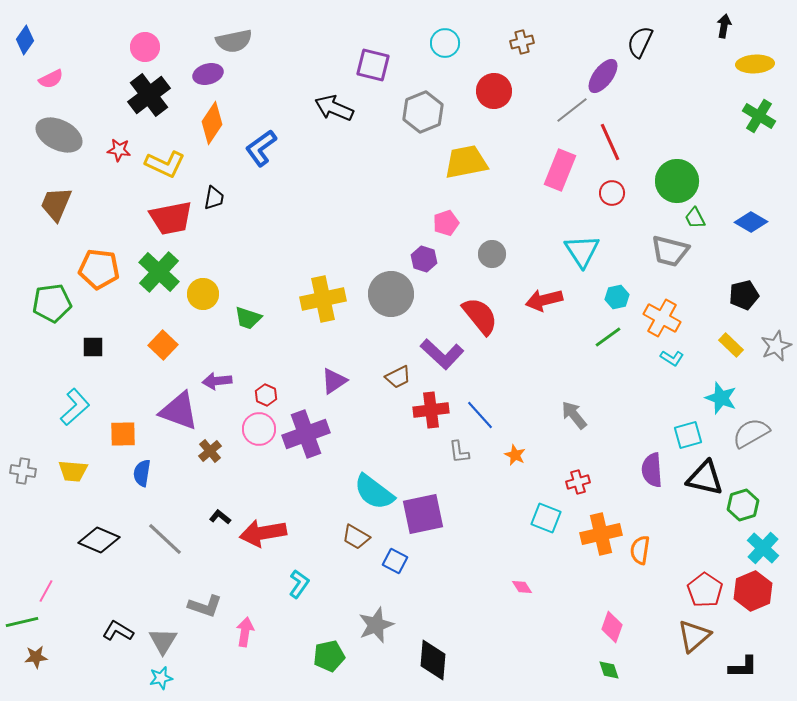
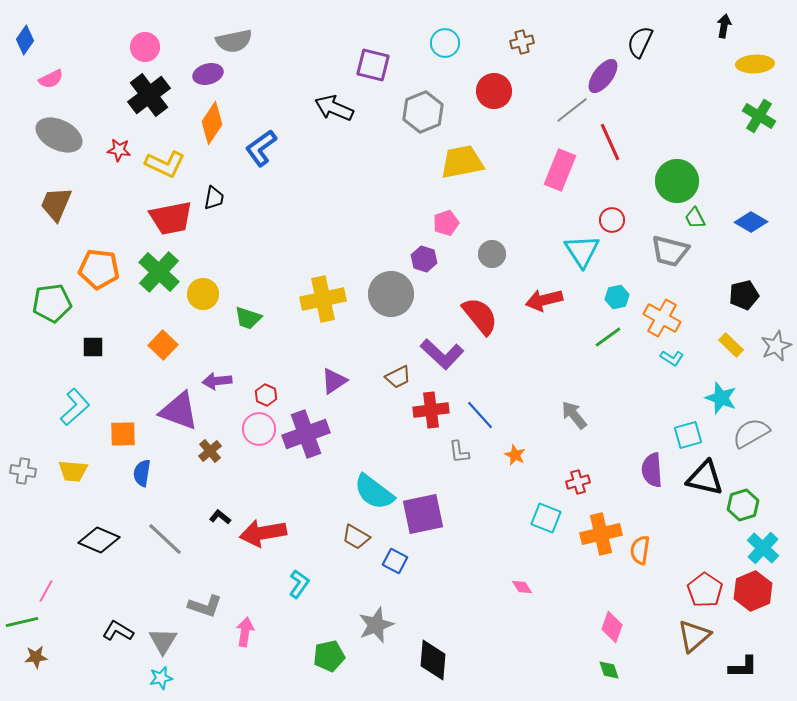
yellow trapezoid at (466, 162): moved 4 px left
red circle at (612, 193): moved 27 px down
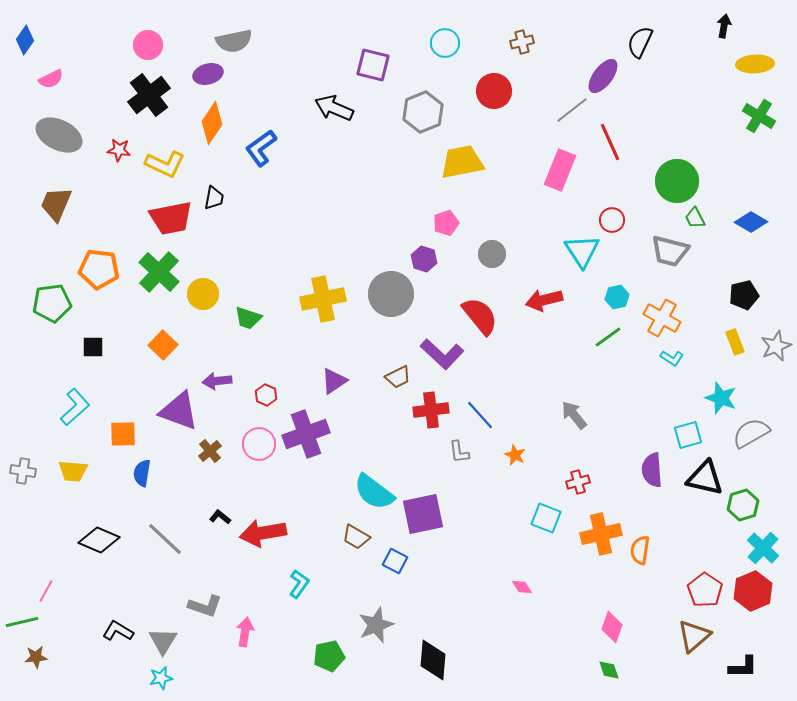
pink circle at (145, 47): moved 3 px right, 2 px up
yellow rectangle at (731, 345): moved 4 px right, 3 px up; rotated 25 degrees clockwise
pink circle at (259, 429): moved 15 px down
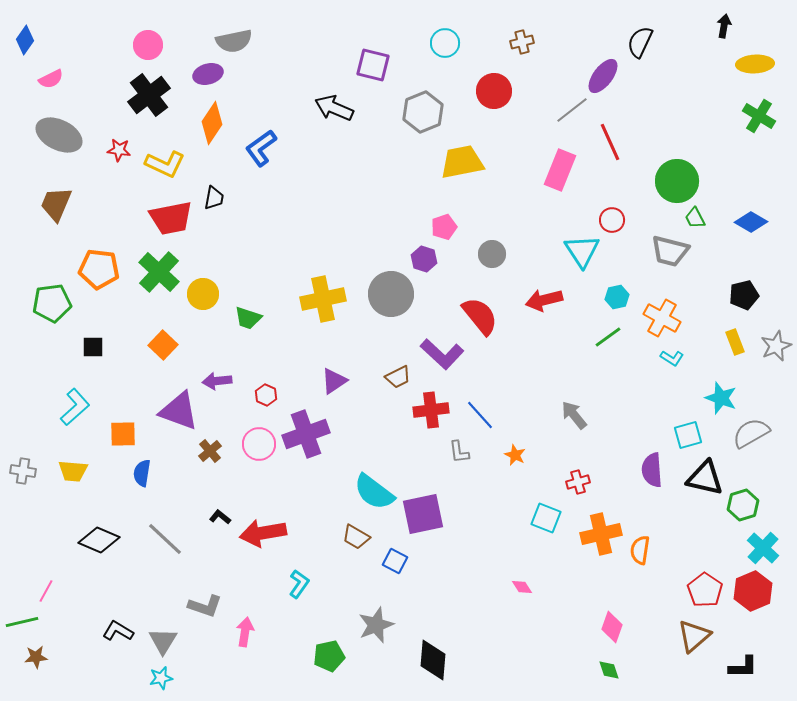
pink pentagon at (446, 223): moved 2 px left, 4 px down
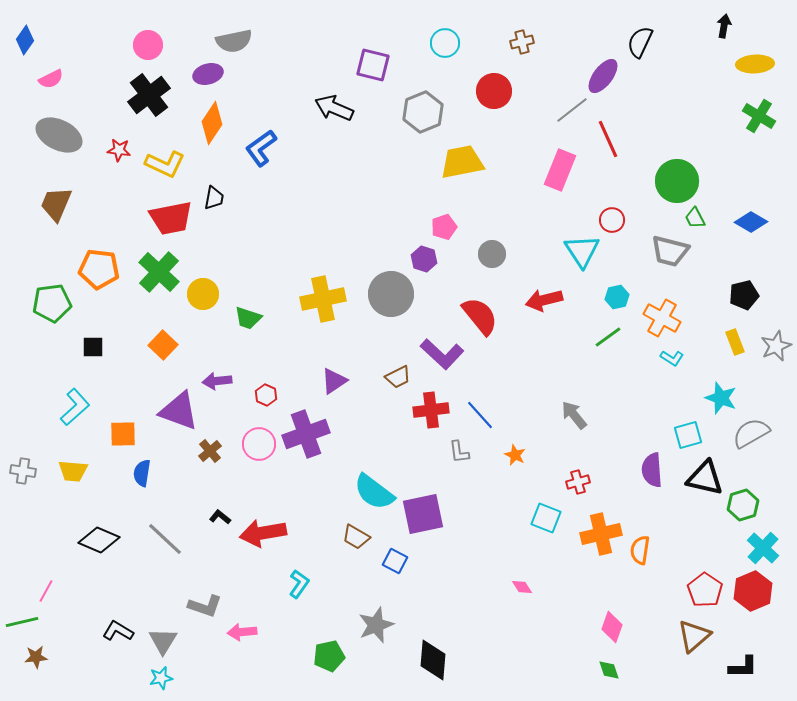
red line at (610, 142): moved 2 px left, 3 px up
pink arrow at (245, 632): moved 3 px left; rotated 104 degrees counterclockwise
